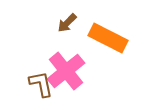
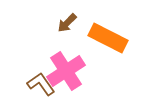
pink cross: rotated 6 degrees clockwise
brown L-shape: rotated 24 degrees counterclockwise
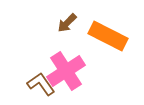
orange rectangle: moved 2 px up
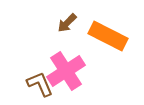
brown L-shape: moved 1 px left; rotated 12 degrees clockwise
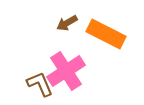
brown arrow: rotated 15 degrees clockwise
orange rectangle: moved 2 px left, 2 px up
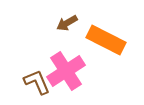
orange rectangle: moved 6 px down
brown L-shape: moved 3 px left, 2 px up
